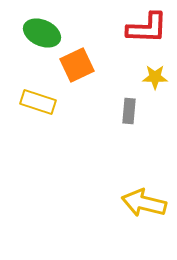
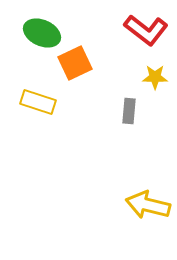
red L-shape: moved 1 px left, 2 px down; rotated 36 degrees clockwise
orange square: moved 2 px left, 2 px up
yellow arrow: moved 4 px right, 2 px down
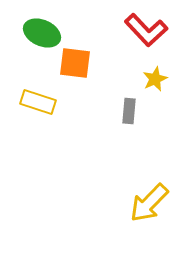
red L-shape: rotated 9 degrees clockwise
orange square: rotated 32 degrees clockwise
yellow star: moved 2 px down; rotated 25 degrees counterclockwise
yellow arrow: moved 1 px right, 2 px up; rotated 60 degrees counterclockwise
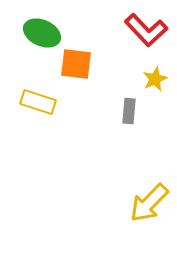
orange square: moved 1 px right, 1 px down
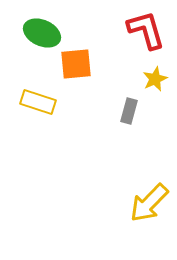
red L-shape: rotated 153 degrees counterclockwise
orange square: rotated 12 degrees counterclockwise
gray rectangle: rotated 10 degrees clockwise
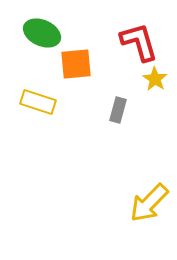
red L-shape: moved 7 px left, 12 px down
yellow star: rotated 15 degrees counterclockwise
gray rectangle: moved 11 px left, 1 px up
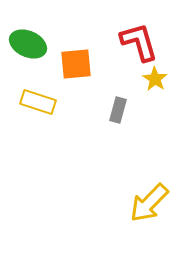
green ellipse: moved 14 px left, 11 px down
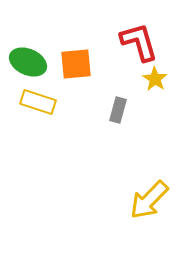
green ellipse: moved 18 px down
yellow arrow: moved 3 px up
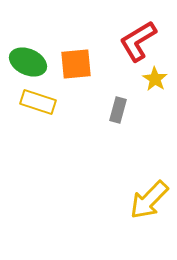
red L-shape: moved 1 px left, 1 px up; rotated 105 degrees counterclockwise
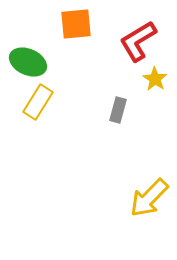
orange square: moved 40 px up
yellow rectangle: rotated 76 degrees counterclockwise
yellow arrow: moved 2 px up
